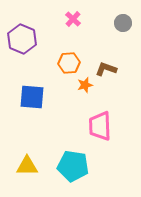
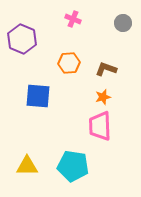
pink cross: rotated 21 degrees counterclockwise
orange star: moved 18 px right, 12 px down
blue square: moved 6 px right, 1 px up
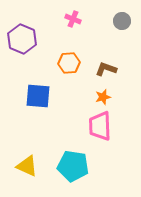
gray circle: moved 1 px left, 2 px up
yellow triangle: rotated 25 degrees clockwise
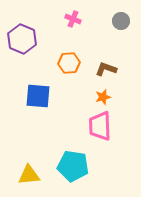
gray circle: moved 1 px left
yellow triangle: moved 2 px right, 9 px down; rotated 30 degrees counterclockwise
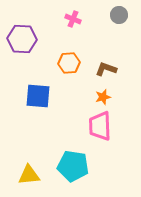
gray circle: moved 2 px left, 6 px up
purple hexagon: rotated 20 degrees counterclockwise
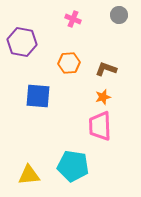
purple hexagon: moved 3 px down; rotated 8 degrees clockwise
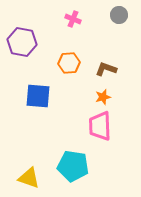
yellow triangle: moved 3 px down; rotated 25 degrees clockwise
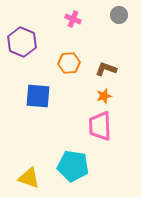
purple hexagon: rotated 12 degrees clockwise
orange star: moved 1 px right, 1 px up
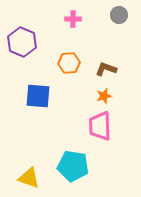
pink cross: rotated 21 degrees counterclockwise
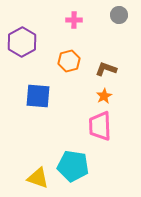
pink cross: moved 1 px right, 1 px down
purple hexagon: rotated 8 degrees clockwise
orange hexagon: moved 2 px up; rotated 10 degrees counterclockwise
orange star: rotated 14 degrees counterclockwise
yellow triangle: moved 9 px right
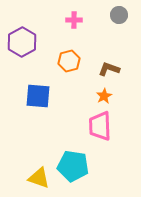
brown L-shape: moved 3 px right
yellow triangle: moved 1 px right
